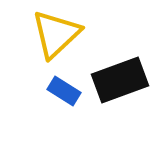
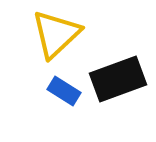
black rectangle: moved 2 px left, 1 px up
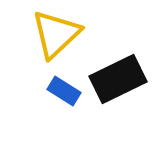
black rectangle: rotated 6 degrees counterclockwise
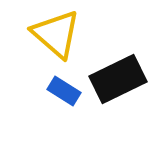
yellow triangle: rotated 36 degrees counterclockwise
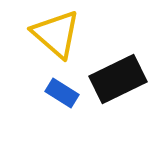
blue rectangle: moved 2 px left, 2 px down
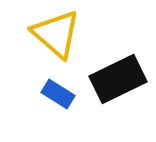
blue rectangle: moved 4 px left, 1 px down
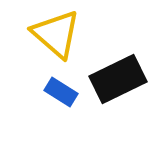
blue rectangle: moved 3 px right, 2 px up
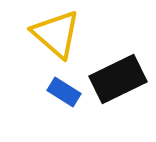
blue rectangle: moved 3 px right
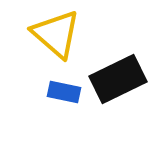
blue rectangle: rotated 20 degrees counterclockwise
